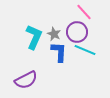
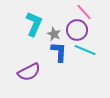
purple circle: moved 2 px up
cyan L-shape: moved 13 px up
purple semicircle: moved 3 px right, 8 px up
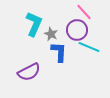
gray star: moved 3 px left
cyan line: moved 4 px right, 3 px up
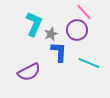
gray star: rotated 24 degrees clockwise
cyan line: moved 16 px down
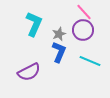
purple circle: moved 6 px right
gray star: moved 8 px right
blue L-shape: rotated 20 degrees clockwise
cyan line: moved 1 px right, 2 px up
